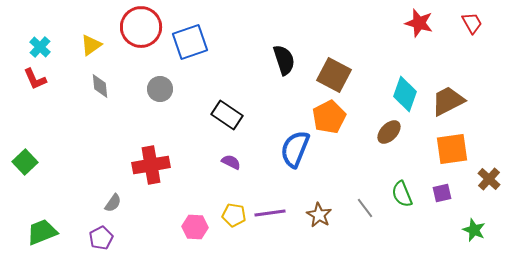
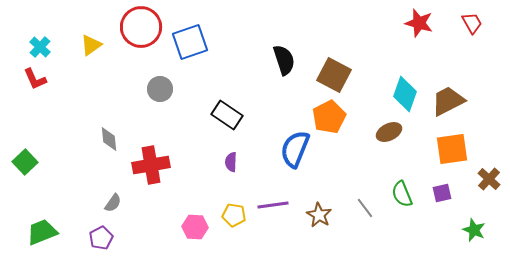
gray diamond: moved 9 px right, 53 px down
brown ellipse: rotated 20 degrees clockwise
purple semicircle: rotated 114 degrees counterclockwise
purple line: moved 3 px right, 8 px up
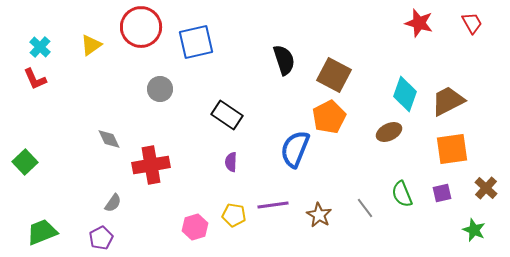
blue square: moved 6 px right; rotated 6 degrees clockwise
gray diamond: rotated 20 degrees counterclockwise
brown cross: moved 3 px left, 9 px down
pink hexagon: rotated 20 degrees counterclockwise
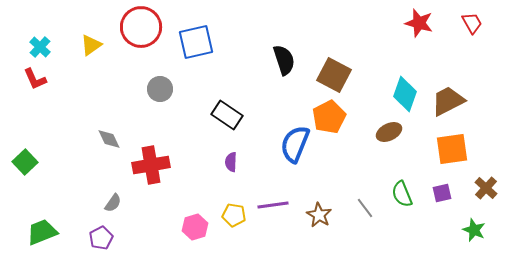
blue semicircle: moved 5 px up
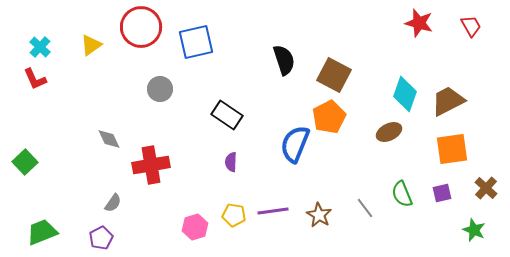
red trapezoid: moved 1 px left, 3 px down
purple line: moved 6 px down
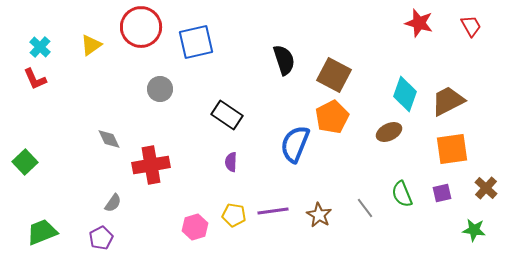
orange pentagon: moved 3 px right
green star: rotated 15 degrees counterclockwise
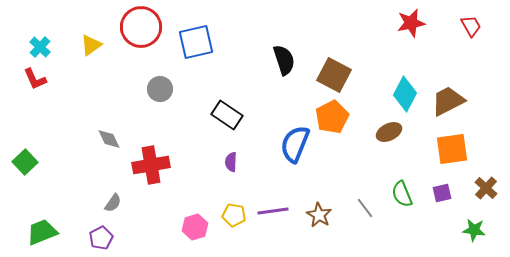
red star: moved 8 px left; rotated 28 degrees counterclockwise
cyan diamond: rotated 8 degrees clockwise
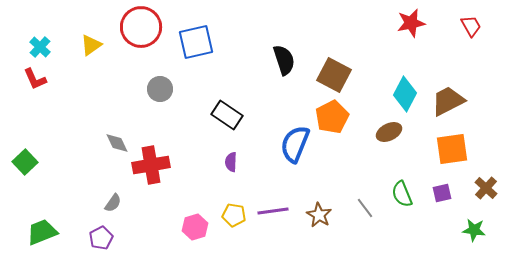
gray diamond: moved 8 px right, 4 px down
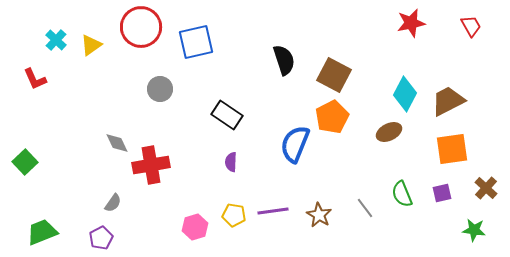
cyan cross: moved 16 px right, 7 px up
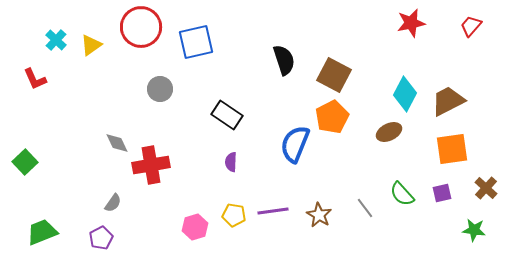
red trapezoid: rotated 110 degrees counterclockwise
green semicircle: rotated 20 degrees counterclockwise
